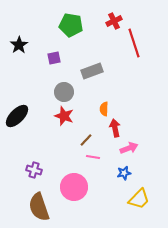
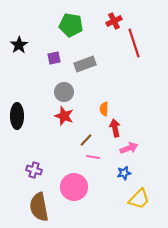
gray rectangle: moved 7 px left, 7 px up
black ellipse: rotated 45 degrees counterclockwise
brown semicircle: rotated 8 degrees clockwise
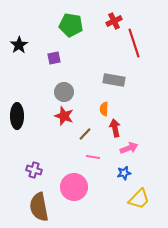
gray rectangle: moved 29 px right, 16 px down; rotated 30 degrees clockwise
brown line: moved 1 px left, 6 px up
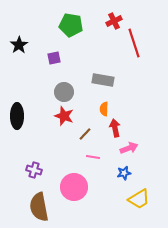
gray rectangle: moved 11 px left
yellow trapezoid: rotated 15 degrees clockwise
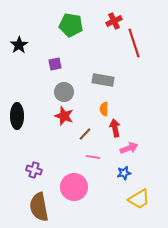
purple square: moved 1 px right, 6 px down
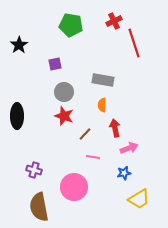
orange semicircle: moved 2 px left, 4 px up
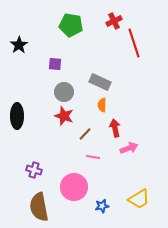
purple square: rotated 16 degrees clockwise
gray rectangle: moved 3 px left, 2 px down; rotated 15 degrees clockwise
blue star: moved 22 px left, 33 px down
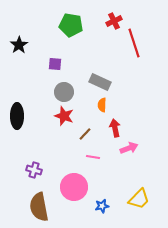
yellow trapezoid: rotated 15 degrees counterclockwise
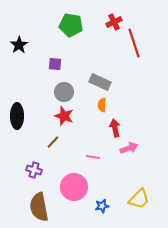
red cross: moved 1 px down
brown line: moved 32 px left, 8 px down
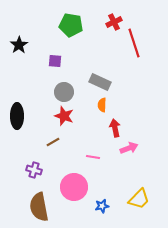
purple square: moved 3 px up
brown line: rotated 16 degrees clockwise
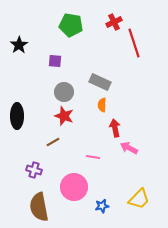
pink arrow: rotated 132 degrees counterclockwise
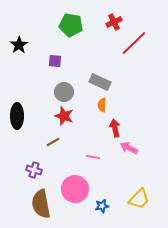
red line: rotated 64 degrees clockwise
pink circle: moved 1 px right, 2 px down
brown semicircle: moved 2 px right, 3 px up
